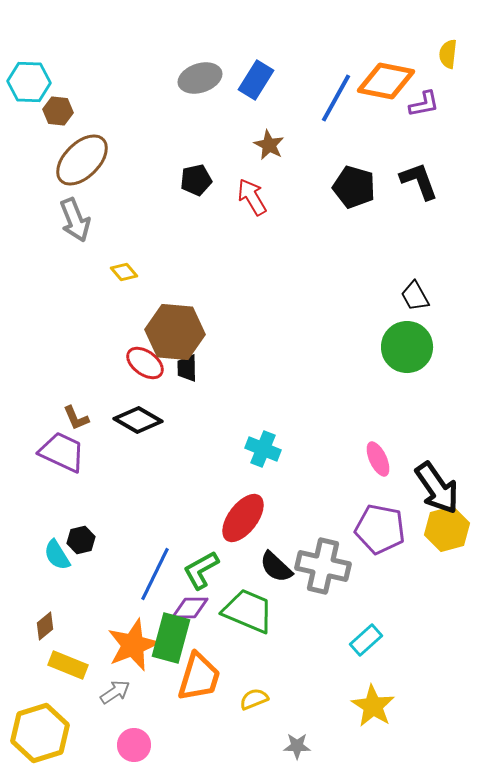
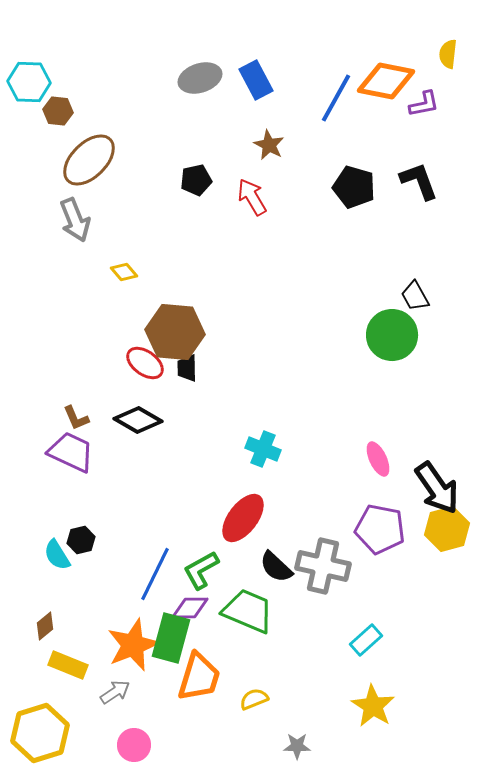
blue rectangle at (256, 80): rotated 60 degrees counterclockwise
brown ellipse at (82, 160): moved 7 px right
green circle at (407, 347): moved 15 px left, 12 px up
purple trapezoid at (62, 452): moved 9 px right
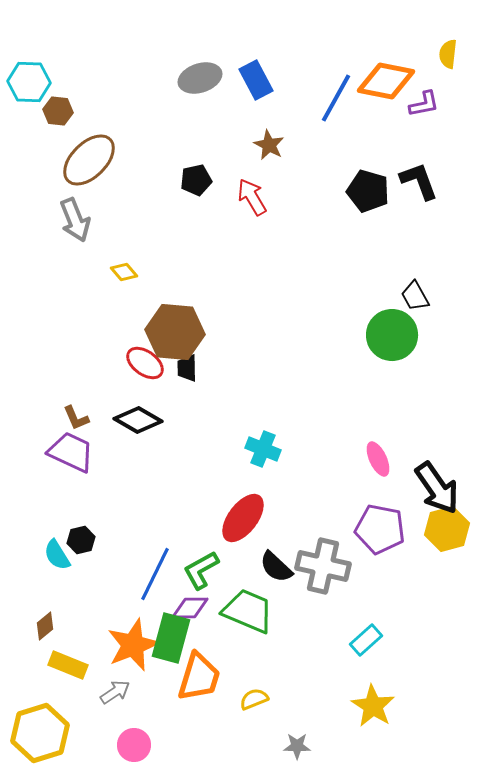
black pentagon at (354, 187): moved 14 px right, 4 px down
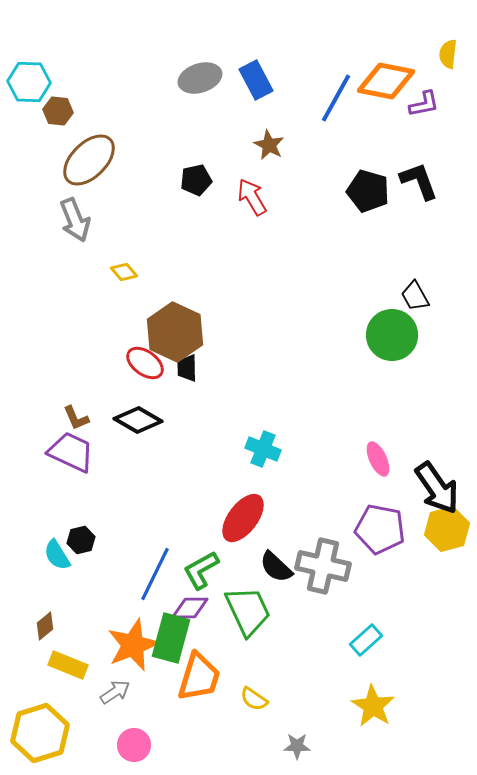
brown hexagon at (175, 332): rotated 20 degrees clockwise
green trapezoid at (248, 611): rotated 42 degrees clockwise
yellow semicircle at (254, 699): rotated 124 degrees counterclockwise
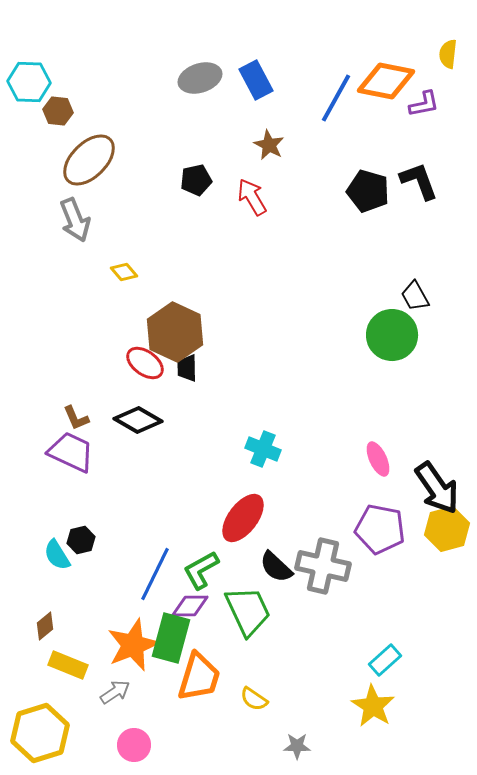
purple diamond at (190, 608): moved 2 px up
cyan rectangle at (366, 640): moved 19 px right, 20 px down
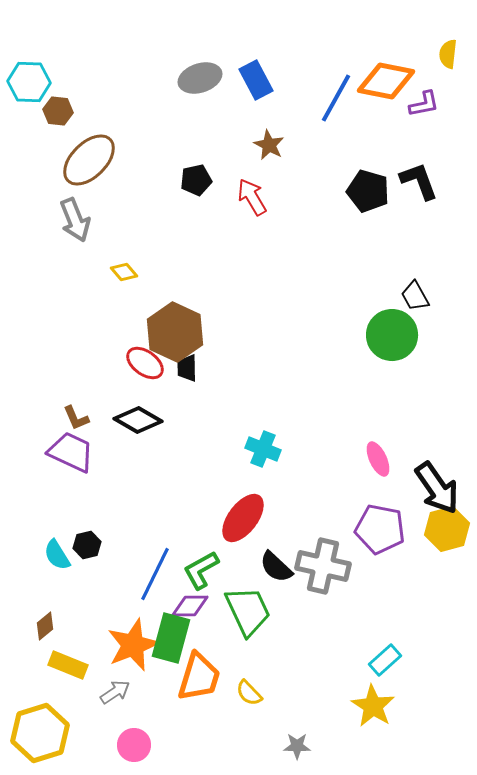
black hexagon at (81, 540): moved 6 px right, 5 px down
yellow semicircle at (254, 699): moved 5 px left, 6 px up; rotated 12 degrees clockwise
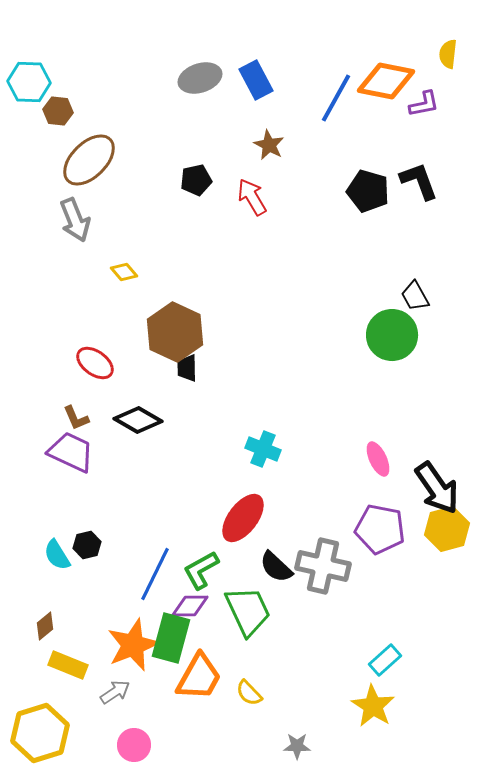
red ellipse at (145, 363): moved 50 px left
orange trapezoid at (199, 677): rotated 12 degrees clockwise
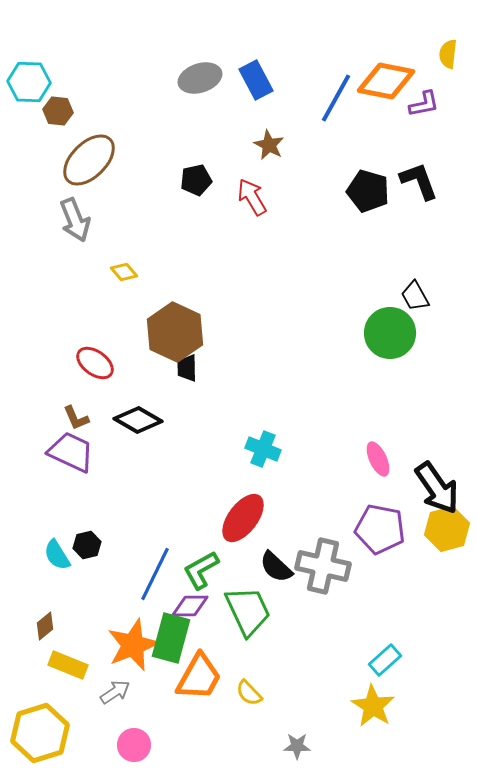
green circle at (392, 335): moved 2 px left, 2 px up
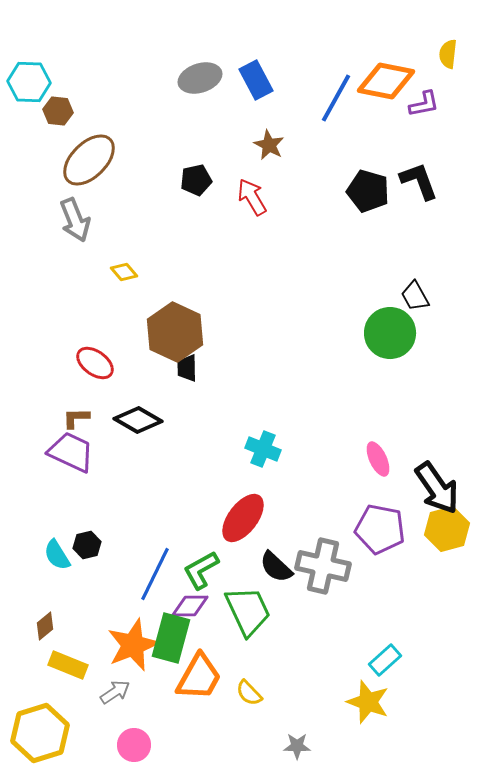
brown L-shape at (76, 418): rotated 112 degrees clockwise
yellow star at (373, 706): moved 5 px left, 4 px up; rotated 12 degrees counterclockwise
